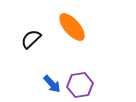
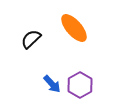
orange ellipse: moved 2 px right, 1 px down
purple hexagon: rotated 20 degrees counterclockwise
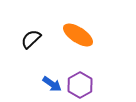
orange ellipse: moved 4 px right, 7 px down; rotated 16 degrees counterclockwise
blue arrow: rotated 12 degrees counterclockwise
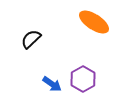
orange ellipse: moved 16 px right, 13 px up
purple hexagon: moved 3 px right, 6 px up
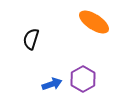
black semicircle: rotated 30 degrees counterclockwise
blue arrow: rotated 54 degrees counterclockwise
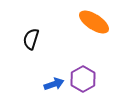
blue arrow: moved 2 px right
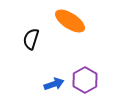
orange ellipse: moved 24 px left, 1 px up
purple hexagon: moved 2 px right, 1 px down
